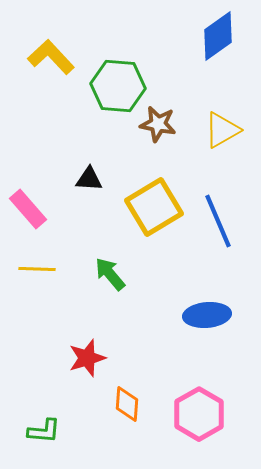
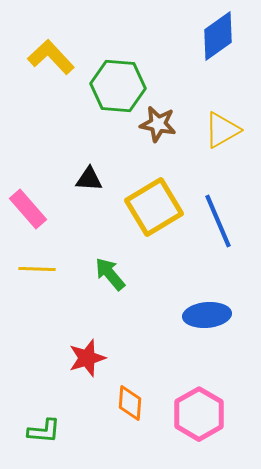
orange diamond: moved 3 px right, 1 px up
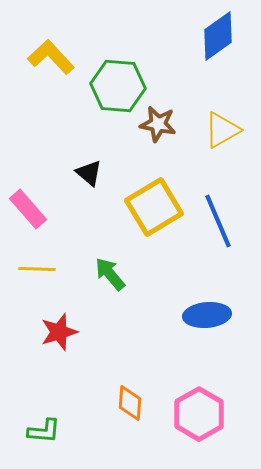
black triangle: moved 6 px up; rotated 36 degrees clockwise
red star: moved 28 px left, 26 px up
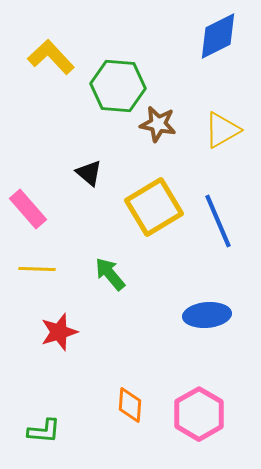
blue diamond: rotated 9 degrees clockwise
orange diamond: moved 2 px down
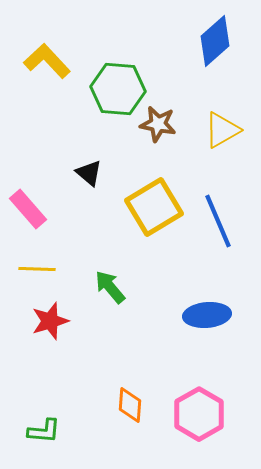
blue diamond: moved 3 px left, 5 px down; rotated 15 degrees counterclockwise
yellow L-shape: moved 4 px left, 4 px down
green hexagon: moved 3 px down
green arrow: moved 13 px down
red star: moved 9 px left, 11 px up
